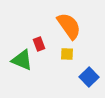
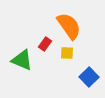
red rectangle: moved 6 px right; rotated 56 degrees clockwise
yellow square: moved 1 px up
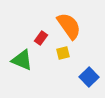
red rectangle: moved 4 px left, 6 px up
yellow square: moved 4 px left; rotated 16 degrees counterclockwise
